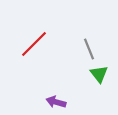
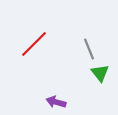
green triangle: moved 1 px right, 1 px up
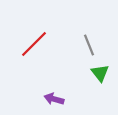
gray line: moved 4 px up
purple arrow: moved 2 px left, 3 px up
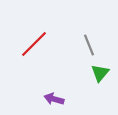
green triangle: rotated 18 degrees clockwise
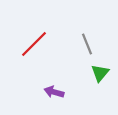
gray line: moved 2 px left, 1 px up
purple arrow: moved 7 px up
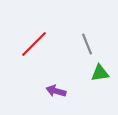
green triangle: rotated 42 degrees clockwise
purple arrow: moved 2 px right, 1 px up
